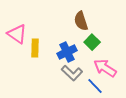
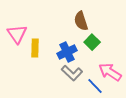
pink triangle: rotated 20 degrees clockwise
pink arrow: moved 5 px right, 4 px down
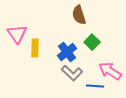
brown semicircle: moved 2 px left, 6 px up
blue cross: rotated 12 degrees counterclockwise
pink arrow: moved 1 px up
blue line: rotated 42 degrees counterclockwise
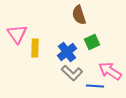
green square: rotated 21 degrees clockwise
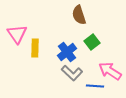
green square: rotated 14 degrees counterclockwise
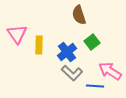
yellow rectangle: moved 4 px right, 3 px up
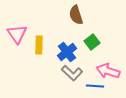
brown semicircle: moved 3 px left
pink arrow: moved 2 px left; rotated 15 degrees counterclockwise
